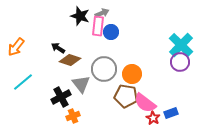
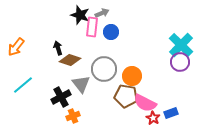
black star: moved 1 px up
pink rectangle: moved 6 px left, 1 px down
black arrow: rotated 40 degrees clockwise
orange circle: moved 2 px down
cyan line: moved 3 px down
pink semicircle: rotated 10 degrees counterclockwise
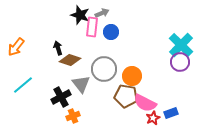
red star: rotated 16 degrees clockwise
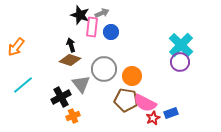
black arrow: moved 13 px right, 3 px up
brown pentagon: moved 4 px down
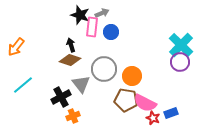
red star: rotated 24 degrees counterclockwise
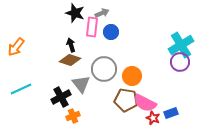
black star: moved 5 px left, 2 px up
cyan cross: rotated 15 degrees clockwise
cyan line: moved 2 px left, 4 px down; rotated 15 degrees clockwise
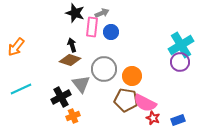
black arrow: moved 1 px right
blue rectangle: moved 7 px right, 7 px down
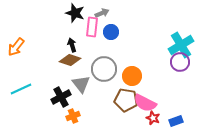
blue rectangle: moved 2 px left, 1 px down
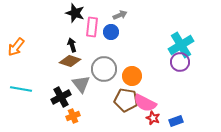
gray arrow: moved 18 px right, 2 px down
brown diamond: moved 1 px down
cyan line: rotated 35 degrees clockwise
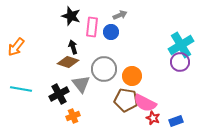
black star: moved 4 px left, 3 px down
black arrow: moved 1 px right, 2 px down
brown diamond: moved 2 px left, 1 px down
black cross: moved 2 px left, 3 px up
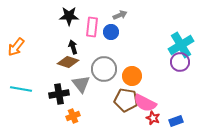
black star: moved 2 px left; rotated 18 degrees counterclockwise
black cross: rotated 18 degrees clockwise
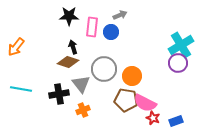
purple circle: moved 2 px left, 1 px down
orange cross: moved 10 px right, 6 px up
